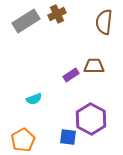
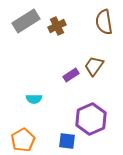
brown cross: moved 12 px down
brown semicircle: rotated 15 degrees counterclockwise
brown trapezoid: rotated 55 degrees counterclockwise
cyan semicircle: rotated 21 degrees clockwise
purple hexagon: rotated 8 degrees clockwise
blue square: moved 1 px left, 4 px down
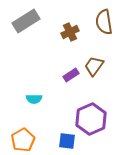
brown cross: moved 13 px right, 6 px down
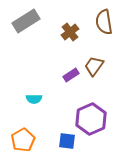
brown cross: rotated 12 degrees counterclockwise
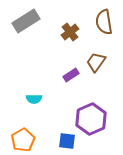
brown trapezoid: moved 2 px right, 4 px up
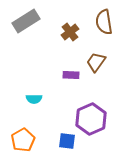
purple rectangle: rotated 35 degrees clockwise
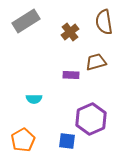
brown trapezoid: rotated 40 degrees clockwise
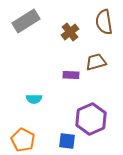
orange pentagon: rotated 15 degrees counterclockwise
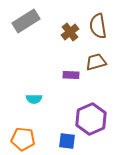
brown semicircle: moved 6 px left, 4 px down
orange pentagon: moved 1 px up; rotated 20 degrees counterclockwise
